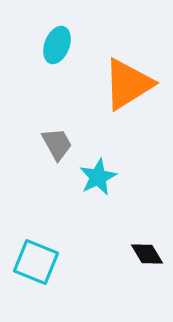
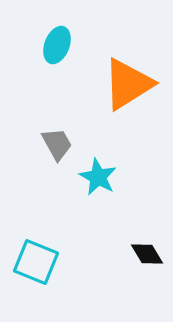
cyan star: rotated 18 degrees counterclockwise
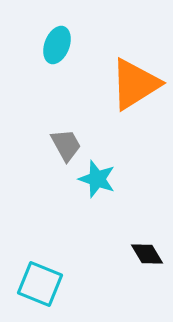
orange triangle: moved 7 px right
gray trapezoid: moved 9 px right, 1 px down
cyan star: moved 1 px left, 2 px down; rotated 9 degrees counterclockwise
cyan square: moved 4 px right, 22 px down
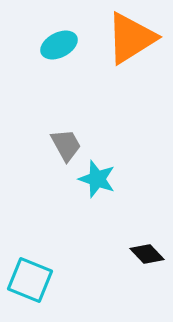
cyan ellipse: moved 2 px right; rotated 42 degrees clockwise
orange triangle: moved 4 px left, 46 px up
black diamond: rotated 12 degrees counterclockwise
cyan square: moved 10 px left, 4 px up
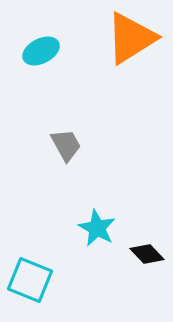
cyan ellipse: moved 18 px left, 6 px down
cyan star: moved 49 px down; rotated 9 degrees clockwise
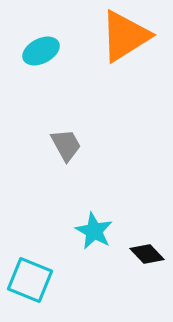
orange triangle: moved 6 px left, 2 px up
cyan star: moved 3 px left, 3 px down
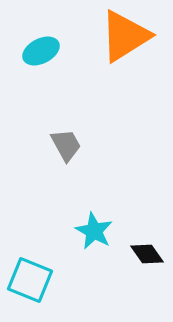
black diamond: rotated 8 degrees clockwise
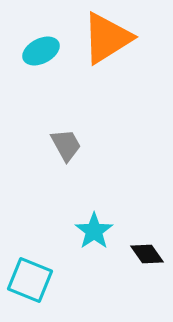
orange triangle: moved 18 px left, 2 px down
cyan star: rotated 9 degrees clockwise
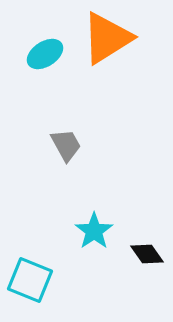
cyan ellipse: moved 4 px right, 3 px down; rotated 6 degrees counterclockwise
